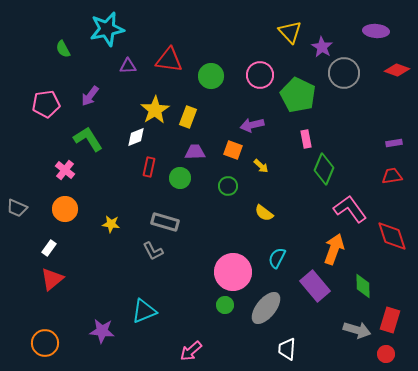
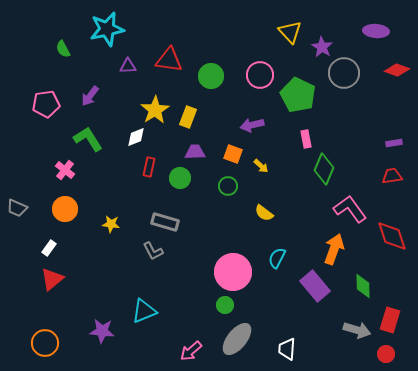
orange square at (233, 150): moved 4 px down
gray ellipse at (266, 308): moved 29 px left, 31 px down
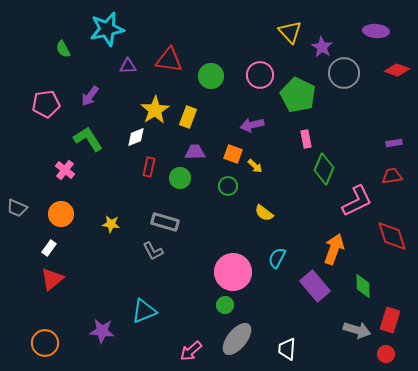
yellow arrow at (261, 166): moved 6 px left
orange circle at (65, 209): moved 4 px left, 5 px down
pink L-shape at (350, 209): moved 7 px right, 8 px up; rotated 100 degrees clockwise
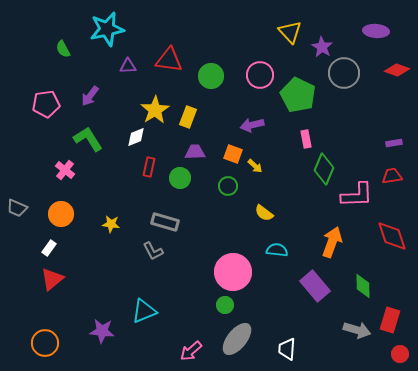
pink L-shape at (357, 201): moved 6 px up; rotated 24 degrees clockwise
orange arrow at (334, 249): moved 2 px left, 7 px up
cyan semicircle at (277, 258): moved 8 px up; rotated 70 degrees clockwise
red circle at (386, 354): moved 14 px right
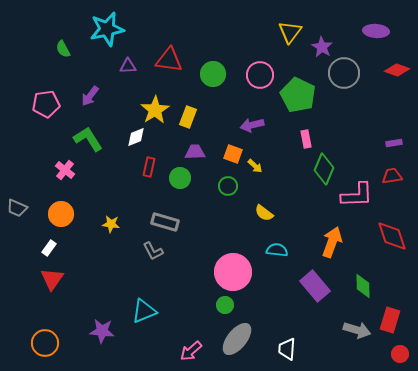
yellow triangle at (290, 32): rotated 20 degrees clockwise
green circle at (211, 76): moved 2 px right, 2 px up
red triangle at (52, 279): rotated 15 degrees counterclockwise
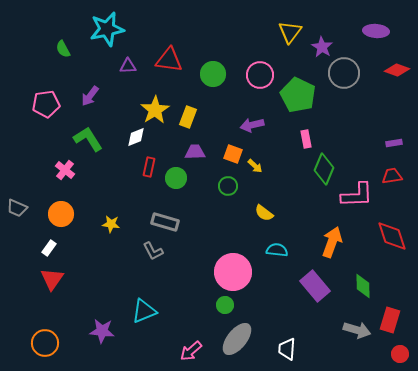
green circle at (180, 178): moved 4 px left
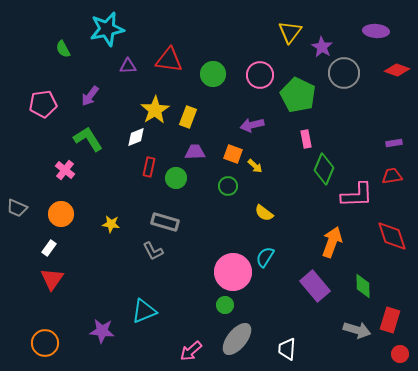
pink pentagon at (46, 104): moved 3 px left
cyan semicircle at (277, 250): moved 12 px left, 7 px down; rotated 65 degrees counterclockwise
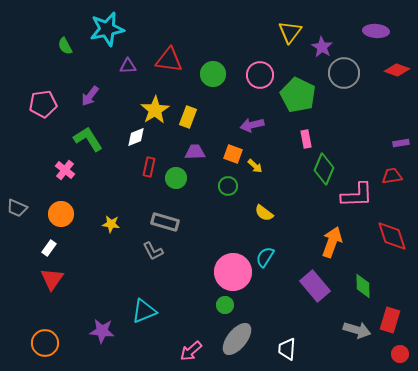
green semicircle at (63, 49): moved 2 px right, 3 px up
purple rectangle at (394, 143): moved 7 px right
